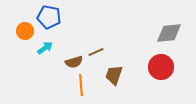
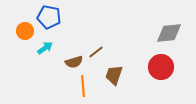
brown line: rotated 14 degrees counterclockwise
orange line: moved 2 px right, 1 px down
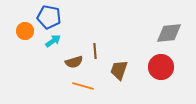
cyan arrow: moved 8 px right, 7 px up
brown line: moved 1 px left, 1 px up; rotated 56 degrees counterclockwise
brown trapezoid: moved 5 px right, 5 px up
orange line: rotated 70 degrees counterclockwise
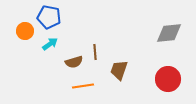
cyan arrow: moved 3 px left, 3 px down
brown line: moved 1 px down
red circle: moved 7 px right, 12 px down
orange line: rotated 25 degrees counterclockwise
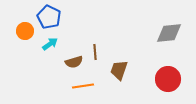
blue pentagon: rotated 15 degrees clockwise
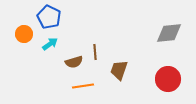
orange circle: moved 1 px left, 3 px down
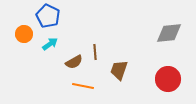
blue pentagon: moved 1 px left, 1 px up
brown semicircle: rotated 12 degrees counterclockwise
orange line: rotated 20 degrees clockwise
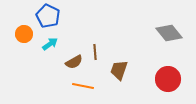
gray diamond: rotated 56 degrees clockwise
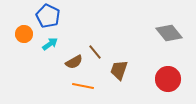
brown line: rotated 35 degrees counterclockwise
